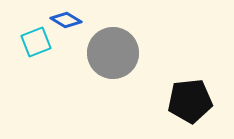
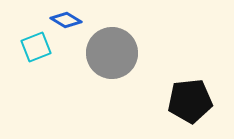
cyan square: moved 5 px down
gray circle: moved 1 px left
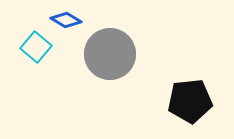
cyan square: rotated 28 degrees counterclockwise
gray circle: moved 2 px left, 1 px down
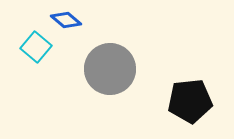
blue diamond: rotated 8 degrees clockwise
gray circle: moved 15 px down
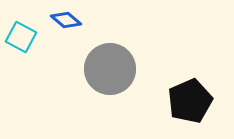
cyan square: moved 15 px left, 10 px up; rotated 12 degrees counterclockwise
black pentagon: rotated 18 degrees counterclockwise
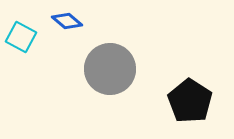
blue diamond: moved 1 px right, 1 px down
black pentagon: rotated 15 degrees counterclockwise
